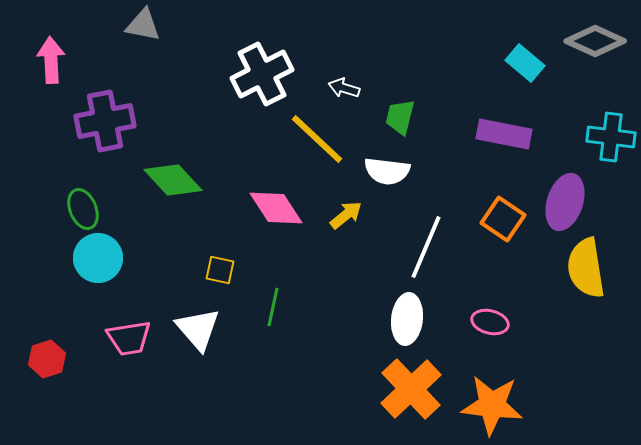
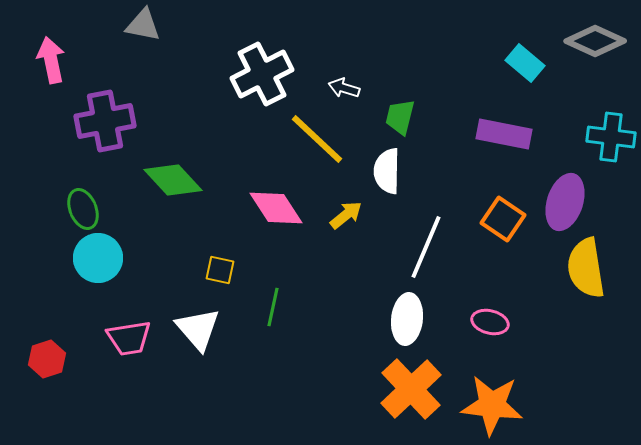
pink arrow: rotated 9 degrees counterclockwise
white semicircle: rotated 84 degrees clockwise
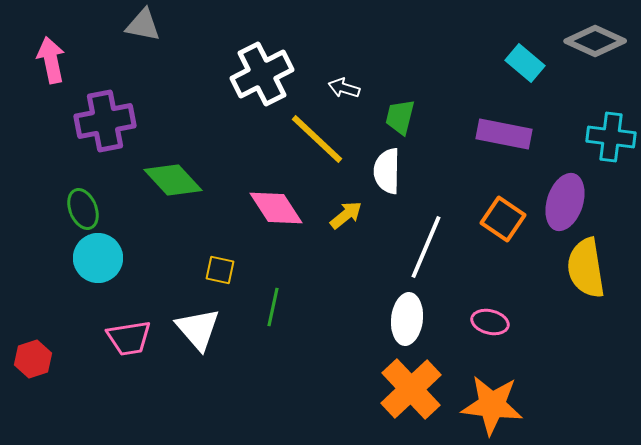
red hexagon: moved 14 px left
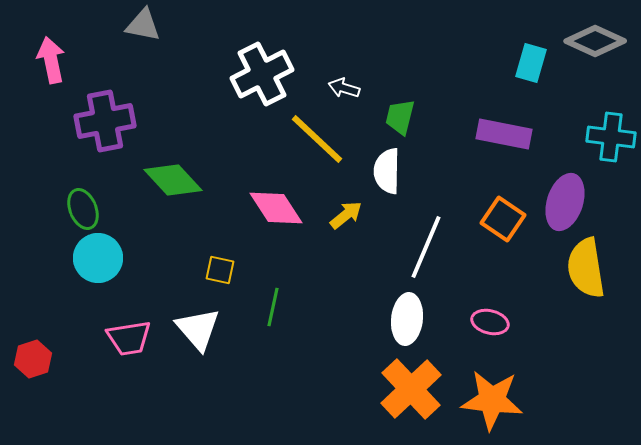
cyan rectangle: moved 6 px right; rotated 66 degrees clockwise
orange star: moved 5 px up
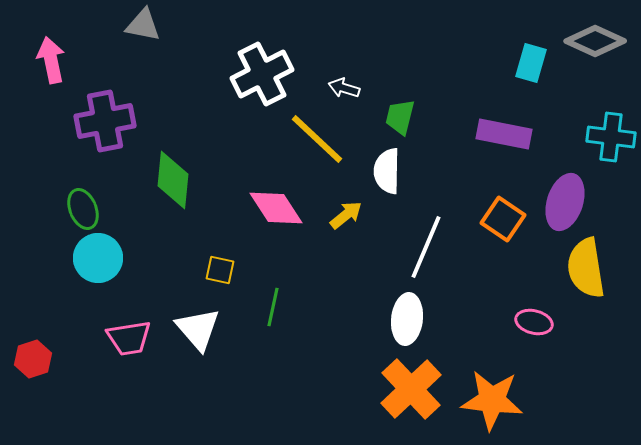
green diamond: rotated 48 degrees clockwise
pink ellipse: moved 44 px right
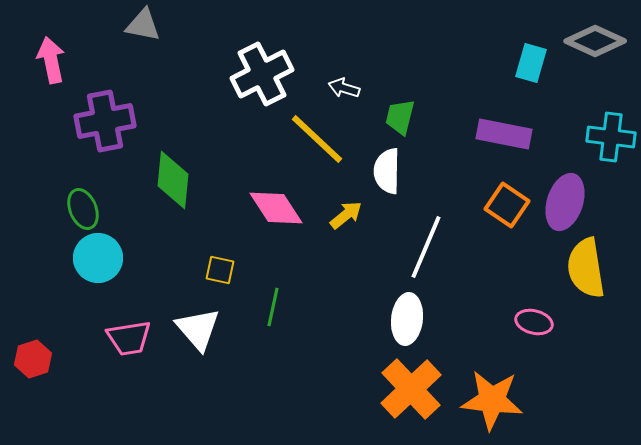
orange square: moved 4 px right, 14 px up
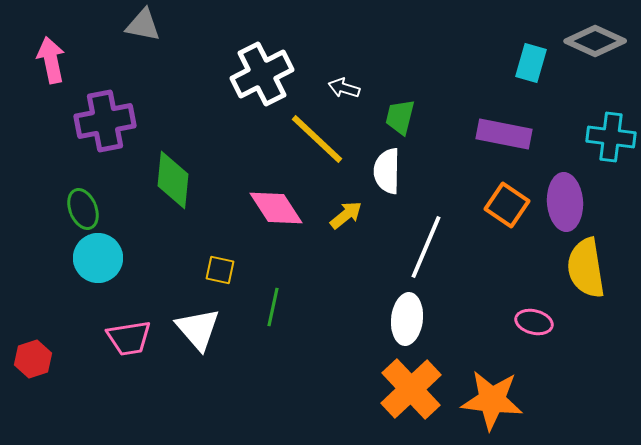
purple ellipse: rotated 22 degrees counterclockwise
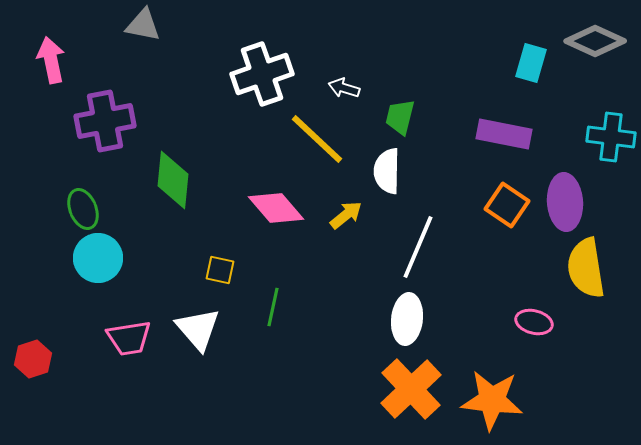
white cross: rotated 8 degrees clockwise
pink diamond: rotated 8 degrees counterclockwise
white line: moved 8 px left
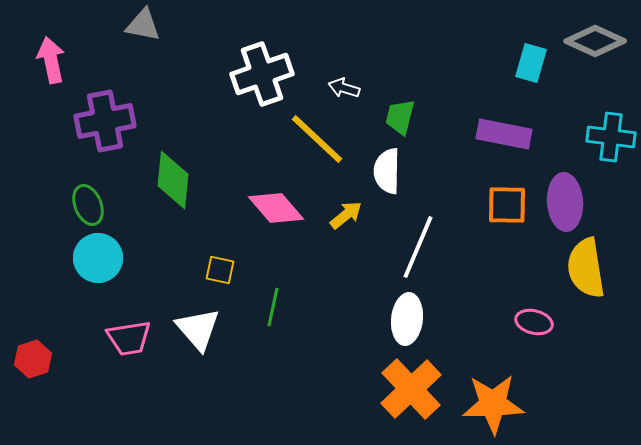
orange square: rotated 33 degrees counterclockwise
green ellipse: moved 5 px right, 4 px up
orange star: moved 1 px right, 4 px down; rotated 8 degrees counterclockwise
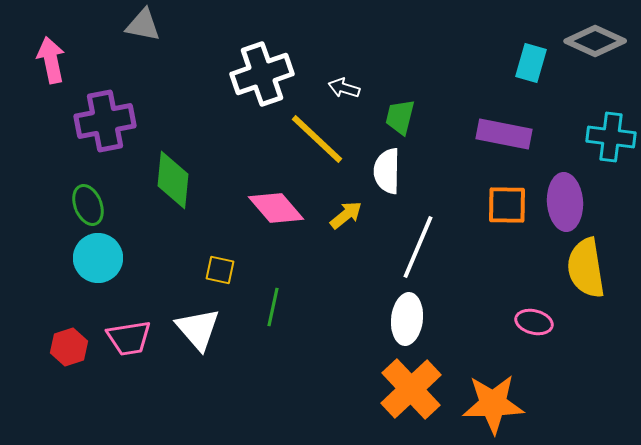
red hexagon: moved 36 px right, 12 px up
